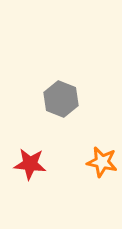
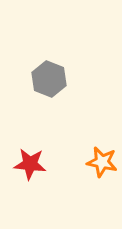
gray hexagon: moved 12 px left, 20 px up
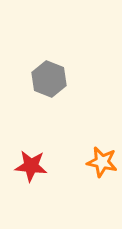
red star: moved 1 px right, 2 px down
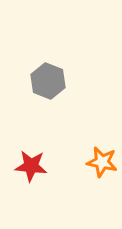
gray hexagon: moved 1 px left, 2 px down
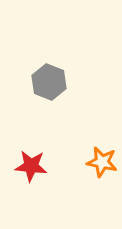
gray hexagon: moved 1 px right, 1 px down
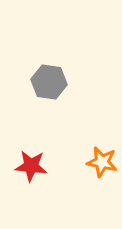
gray hexagon: rotated 12 degrees counterclockwise
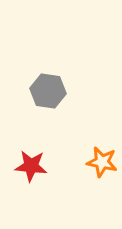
gray hexagon: moved 1 px left, 9 px down
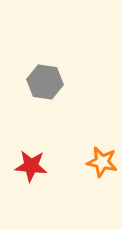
gray hexagon: moved 3 px left, 9 px up
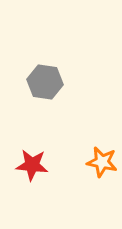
red star: moved 1 px right, 1 px up
